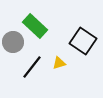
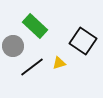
gray circle: moved 4 px down
black line: rotated 15 degrees clockwise
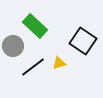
black line: moved 1 px right
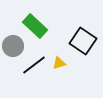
black line: moved 1 px right, 2 px up
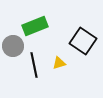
green rectangle: rotated 65 degrees counterclockwise
black line: rotated 65 degrees counterclockwise
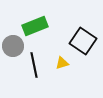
yellow triangle: moved 3 px right
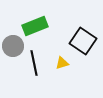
black line: moved 2 px up
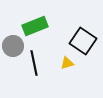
yellow triangle: moved 5 px right
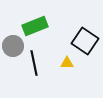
black square: moved 2 px right
yellow triangle: rotated 16 degrees clockwise
